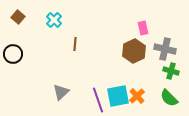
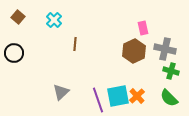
black circle: moved 1 px right, 1 px up
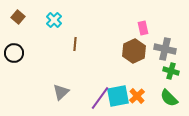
purple line: moved 2 px right, 2 px up; rotated 55 degrees clockwise
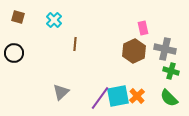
brown square: rotated 24 degrees counterclockwise
